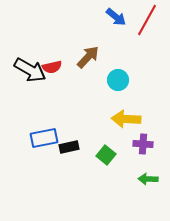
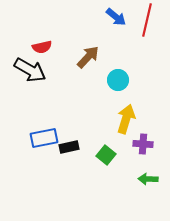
red line: rotated 16 degrees counterclockwise
red semicircle: moved 10 px left, 20 px up
yellow arrow: rotated 104 degrees clockwise
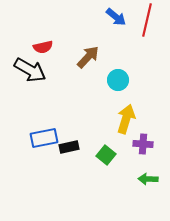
red semicircle: moved 1 px right
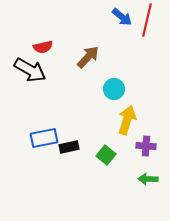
blue arrow: moved 6 px right
cyan circle: moved 4 px left, 9 px down
yellow arrow: moved 1 px right, 1 px down
purple cross: moved 3 px right, 2 px down
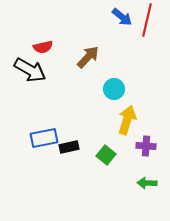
green arrow: moved 1 px left, 4 px down
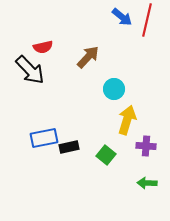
black arrow: rotated 16 degrees clockwise
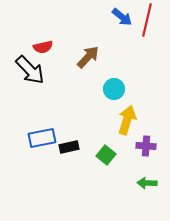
blue rectangle: moved 2 px left
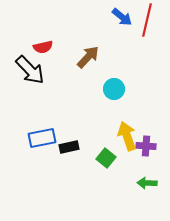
yellow arrow: moved 16 px down; rotated 36 degrees counterclockwise
green square: moved 3 px down
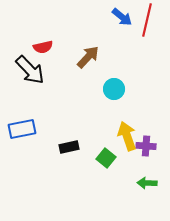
blue rectangle: moved 20 px left, 9 px up
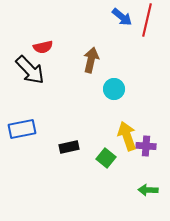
brown arrow: moved 3 px right, 3 px down; rotated 30 degrees counterclockwise
green arrow: moved 1 px right, 7 px down
